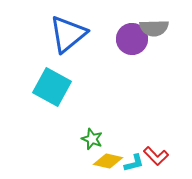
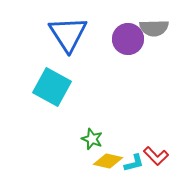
blue triangle: rotated 24 degrees counterclockwise
purple circle: moved 4 px left
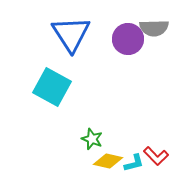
blue triangle: moved 3 px right
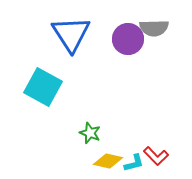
cyan square: moved 9 px left
green star: moved 2 px left, 6 px up
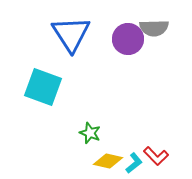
cyan square: rotated 9 degrees counterclockwise
cyan L-shape: rotated 25 degrees counterclockwise
